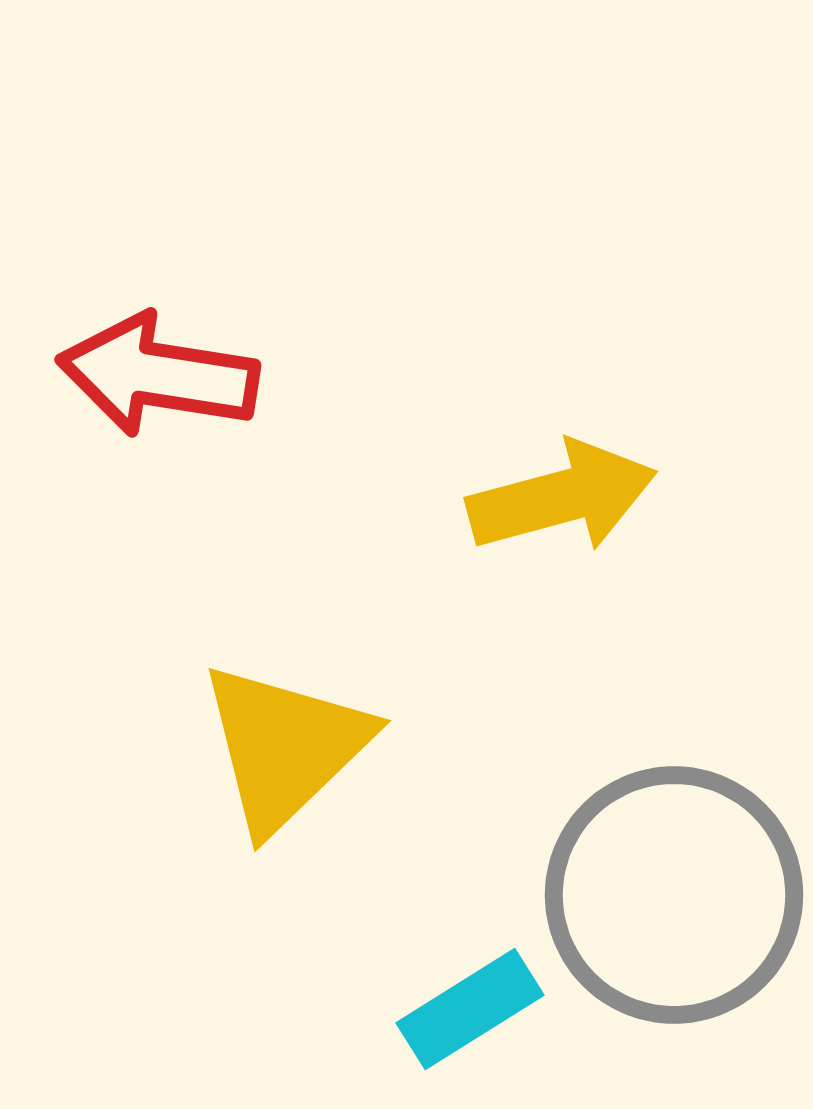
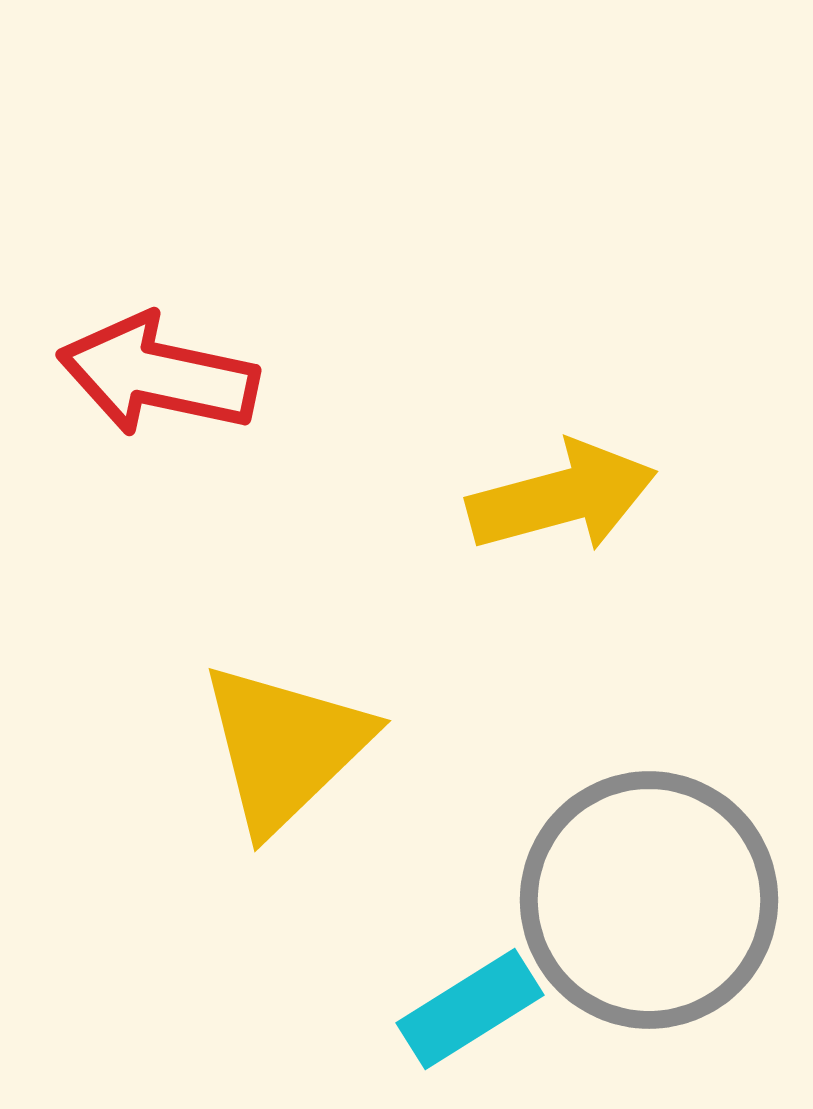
red arrow: rotated 3 degrees clockwise
gray circle: moved 25 px left, 5 px down
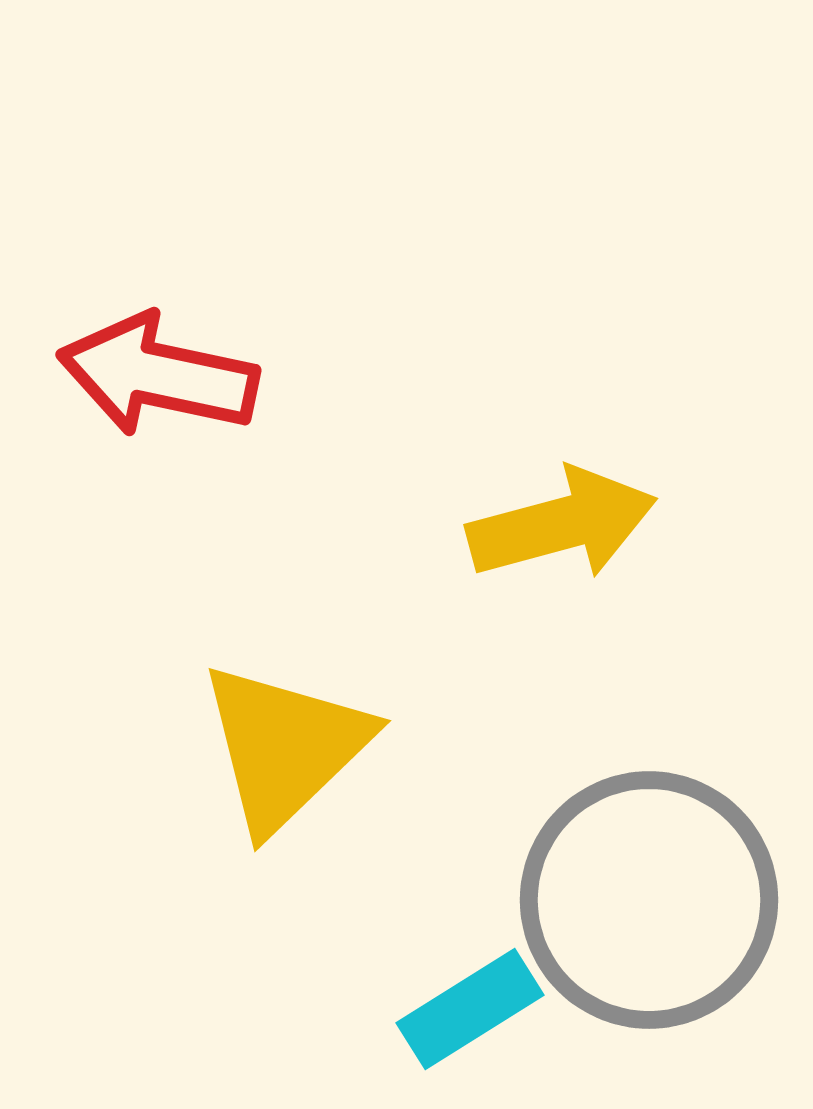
yellow arrow: moved 27 px down
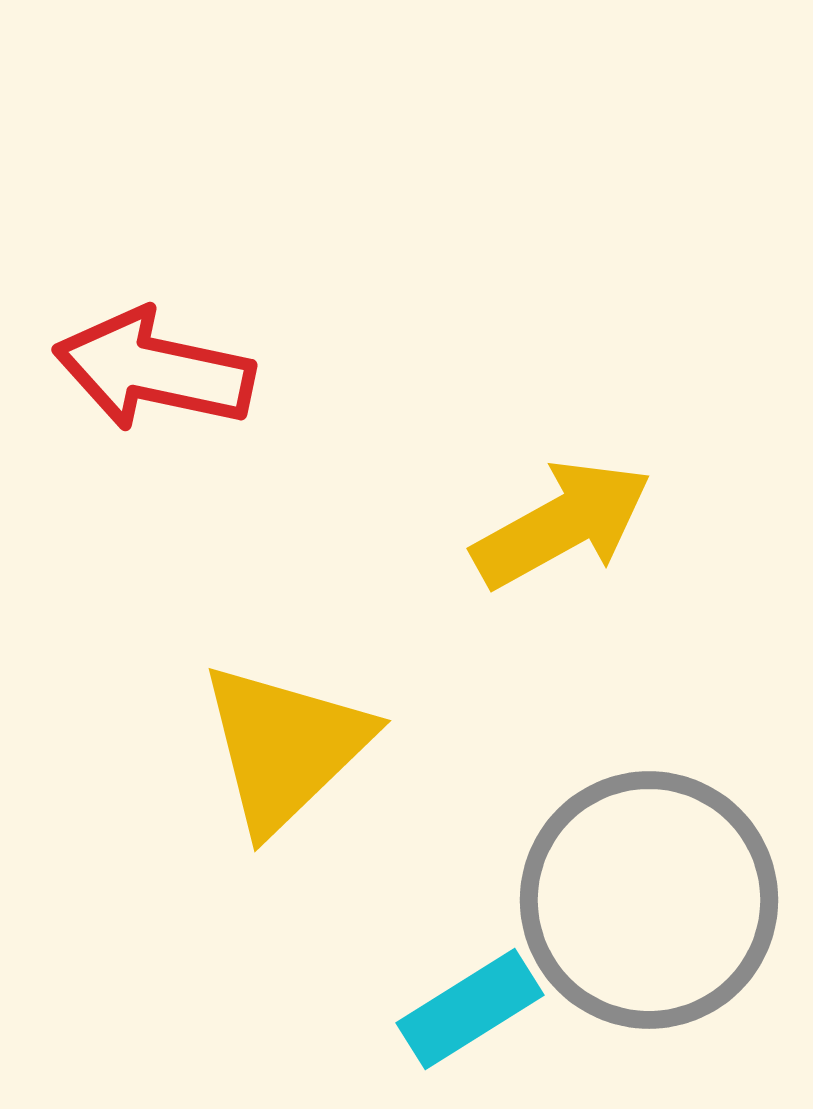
red arrow: moved 4 px left, 5 px up
yellow arrow: rotated 14 degrees counterclockwise
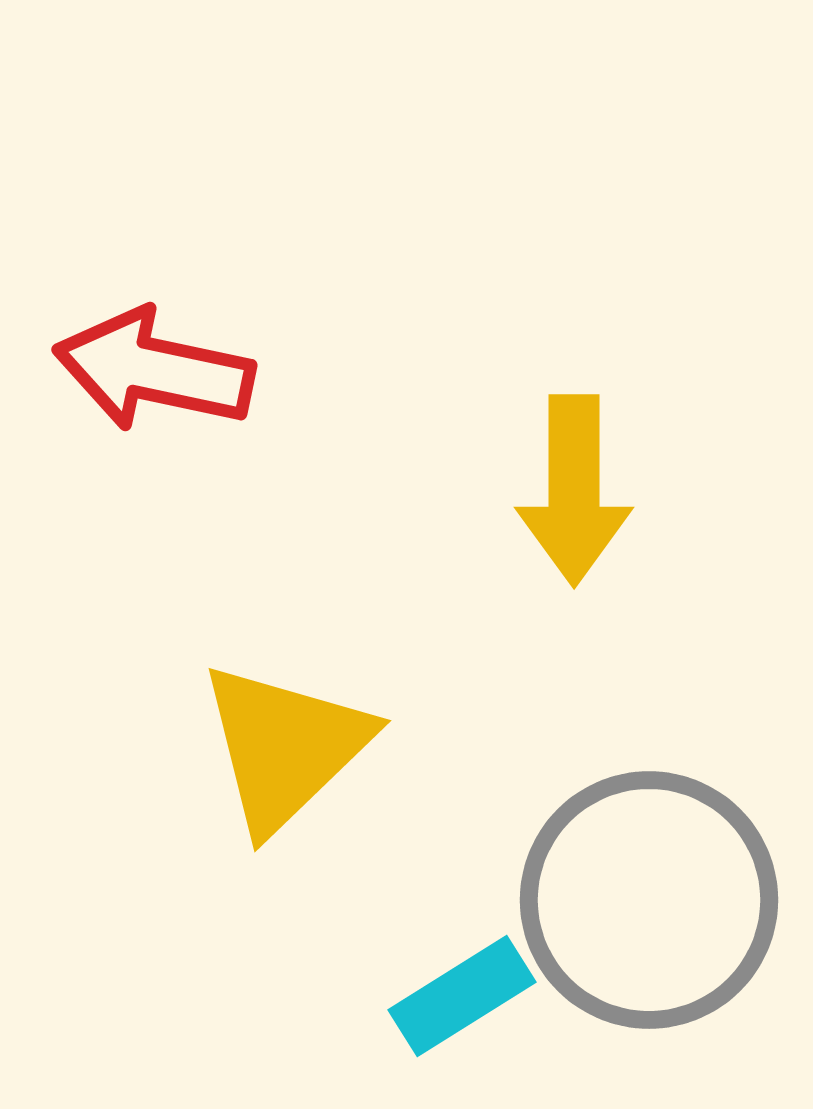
yellow arrow: moved 12 px right, 34 px up; rotated 119 degrees clockwise
cyan rectangle: moved 8 px left, 13 px up
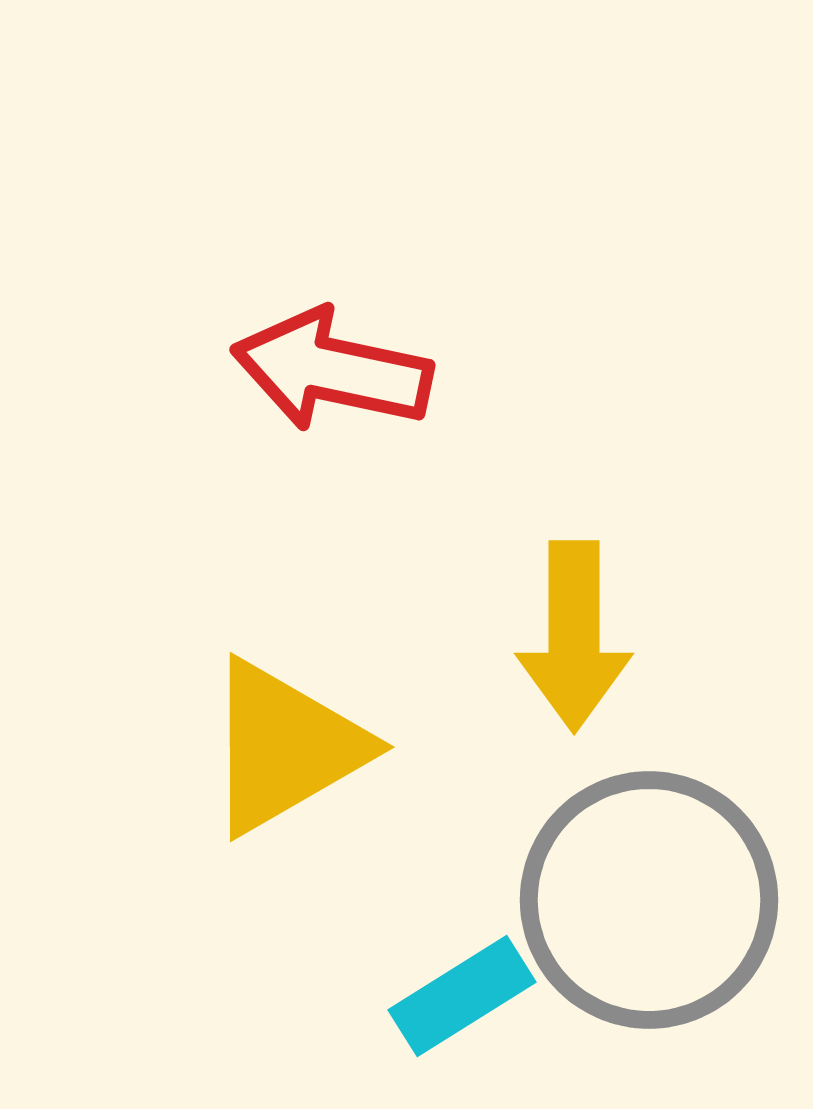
red arrow: moved 178 px right
yellow arrow: moved 146 px down
yellow triangle: rotated 14 degrees clockwise
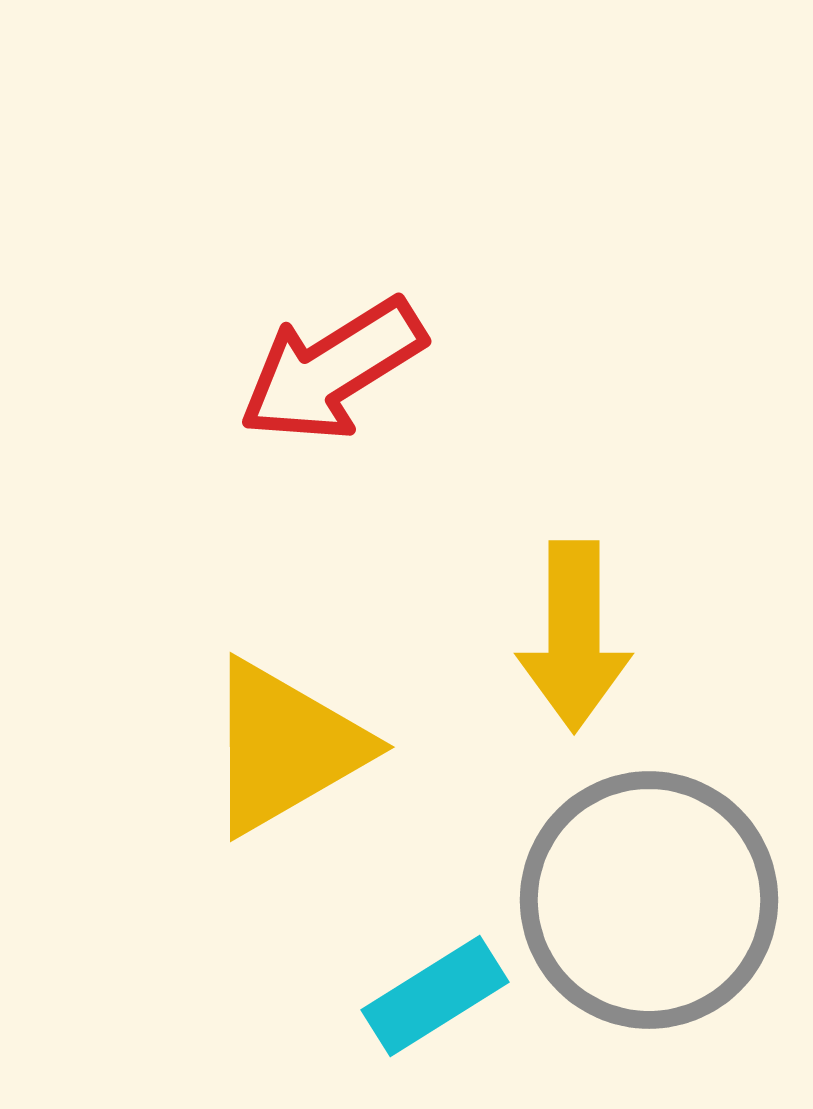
red arrow: rotated 44 degrees counterclockwise
cyan rectangle: moved 27 px left
